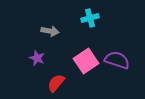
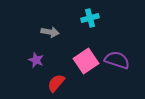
gray arrow: moved 1 px down
purple star: moved 1 px left, 2 px down
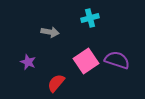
purple star: moved 8 px left, 2 px down
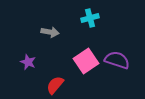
red semicircle: moved 1 px left, 2 px down
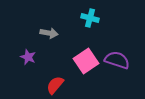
cyan cross: rotated 30 degrees clockwise
gray arrow: moved 1 px left, 1 px down
purple star: moved 5 px up
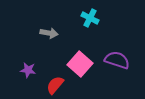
cyan cross: rotated 12 degrees clockwise
purple star: moved 13 px down; rotated 14 degrees counterclockwise
pink square: moved 6 px left, 3 px down; rotated 15 degrees counterclockwise
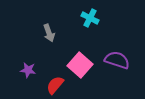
gray arrow: rotated 60 degrees clockwise
pink square: moved 1 px down
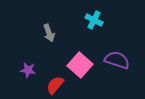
cyan cross: moved 4 px right, 2 px down
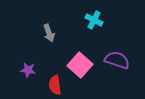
red semicircle: rotated 48 degrees counterclockwise
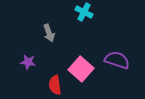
cyan cross: moved 10 px left, 8 px up
pink square: moved 1 px right, 4 px down
purple star: moved 8 px up
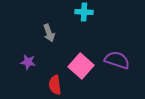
cyan cross: rotated 24 degrees counterclockwise
pink square: moved 3 px up
